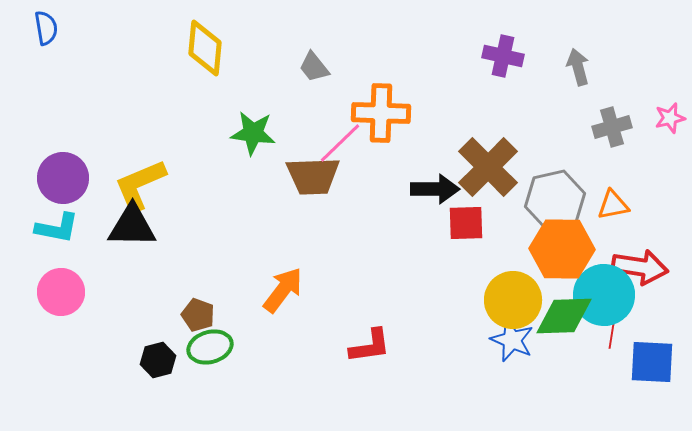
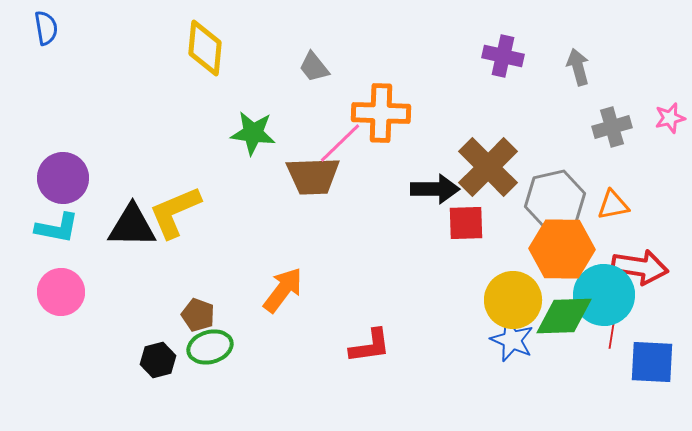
yellow L-shape: moved 35 px right, 27 px down
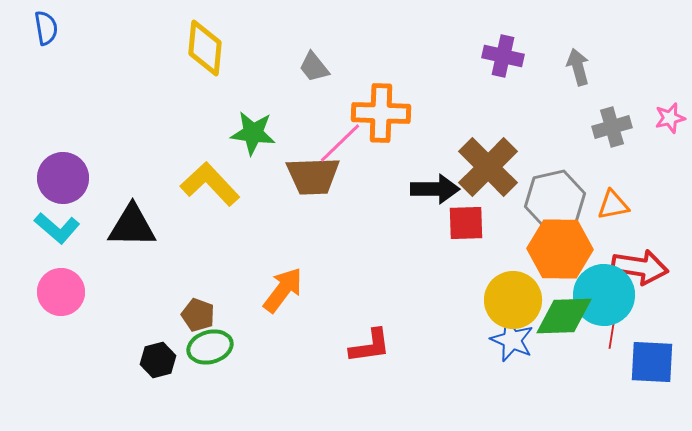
yellow L-shape: moved 35 px right, 28 px up; rotated 70 degrees clockwise
cyan L-shape: rotated 30 degrees clockwise
orange hexagon: moved 2 px left
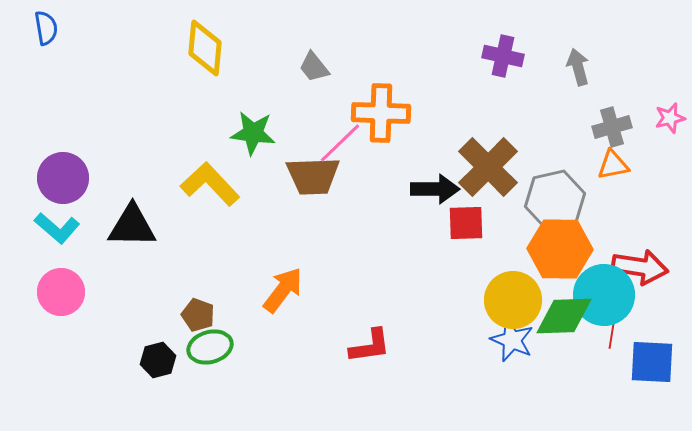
orange triangle: moved 40 px up
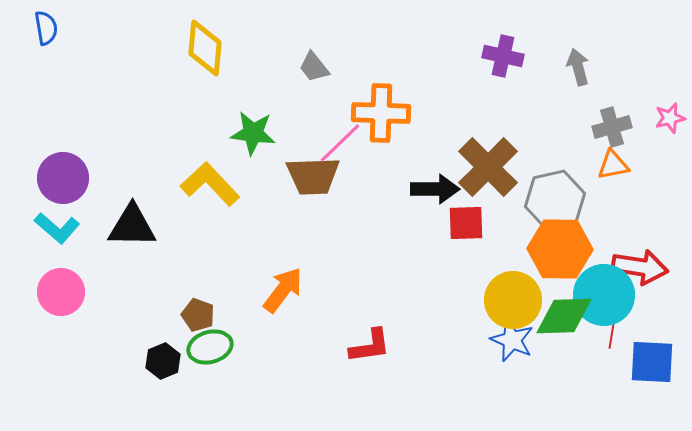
black hexagon: moved 5 px right, 1 px down; rotated 8 degrees counterclockwise
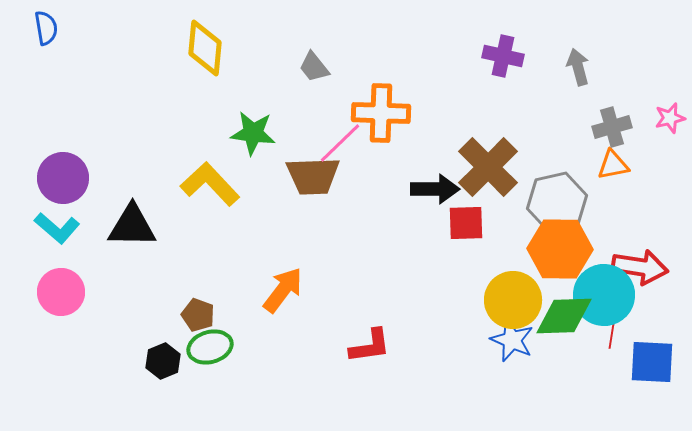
gray hexagon: moved 2 px right, 2 px down
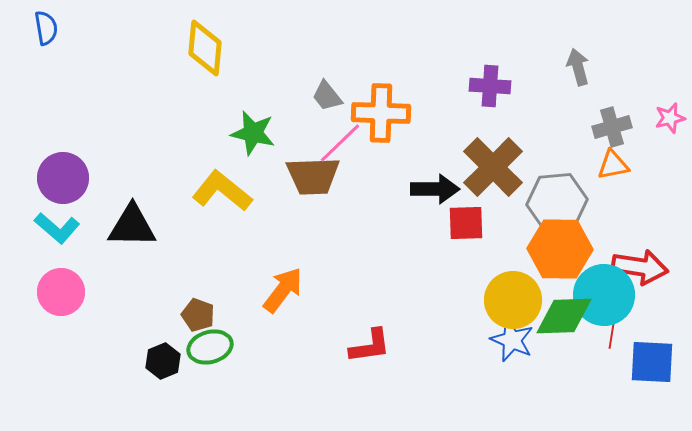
purple cross: moved 13 px left, 30 px down; rotated 9 degrees counterclockwise
gray trapezoid: moved 13 px right, 29 px down
green star: rotated 6 degrees clockwise
brown cross: moved 5 px right
yellow L-shape: moved 12 px right, 7 px down; rotated 8 degrees counterclockwise
gray hexagon: rotated 8 degrees clockwise
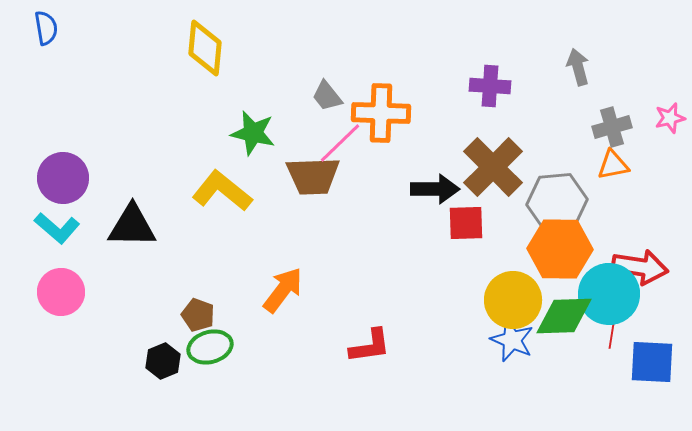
cyan circle: moved 5 px right, 1 px up
